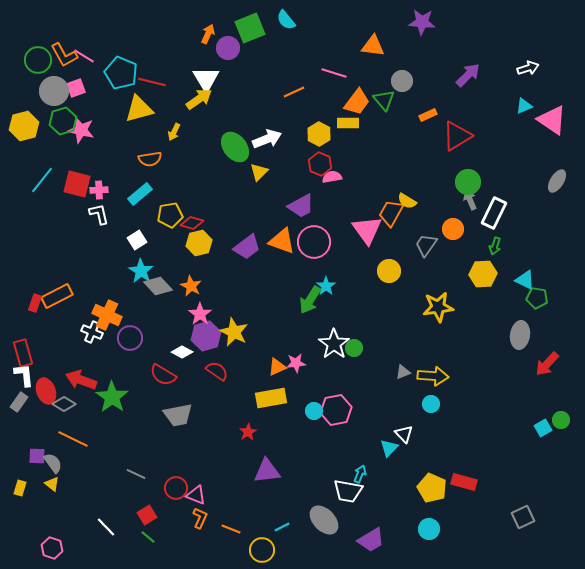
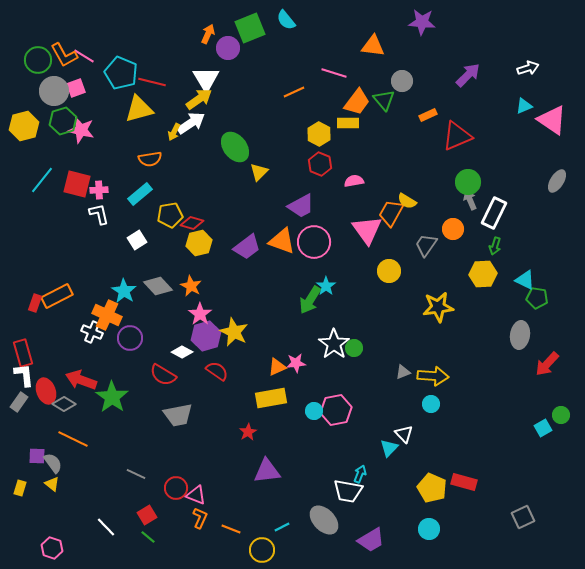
red triangle at (457, 136): rotated 8 degrees clockwise
white arrow at (267, 139): moved 76 px left, 16 px up; rotated 12 degrees counterclockwise
pink semicircle at (332, 177): moved 22 px right, 4 px down
cyan star at (141, 271): moved 17 px left, 20 px down
green circle at (561, 420): moved 5 px up
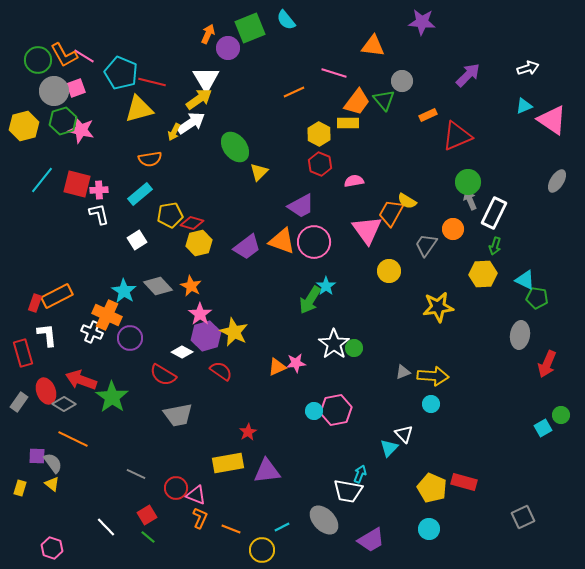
red arrow at (547, 364): rotated 20 degrees counterclockwise
red semicircle at (217, 371): moved 4 px right
white L-shape at (24, 375): moved 23 px right, 40 px up
yellow rectangle at (271, 398): moved 43 px left, 65 px down
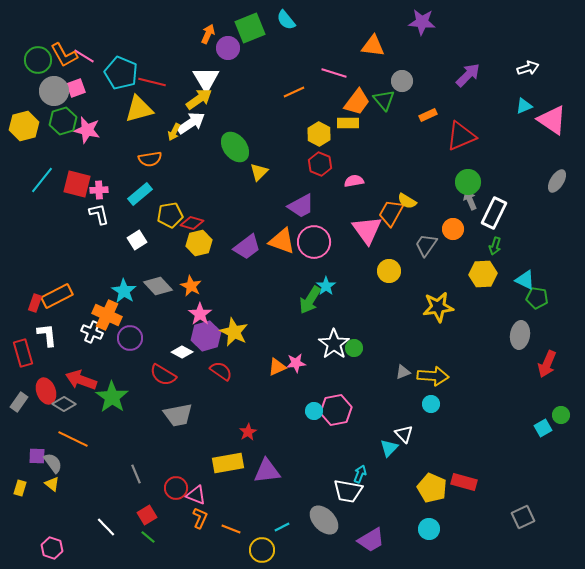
pink star at (81, 130): moved 6 px right
red triangle at (457, 136): moved 4 px right
gray line at (136, 474): rotated 42 degrees clockwise
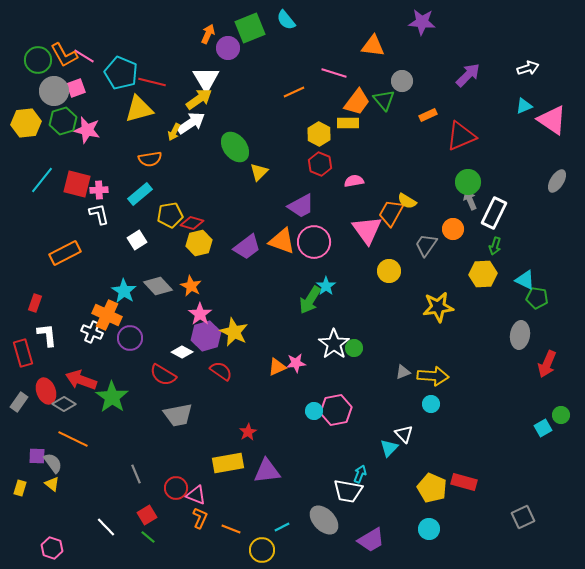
yellow hexagon at (24, 126): moved 2 px right, 3 px up; rotated 8 degrees clockwise
orange rectangle at (57, 296): moved 8 px right, 43 px up
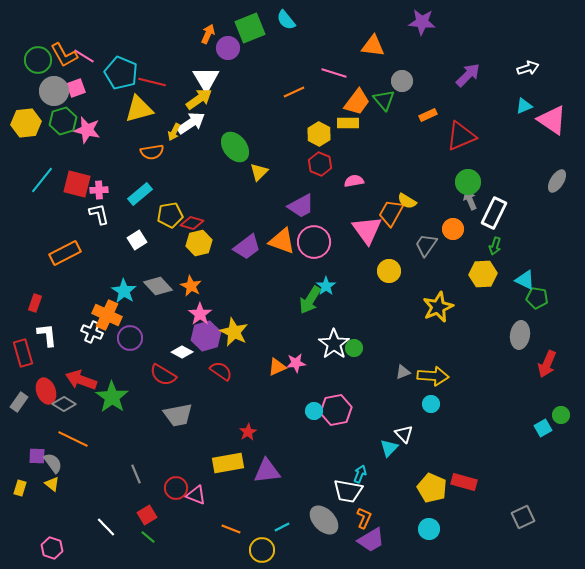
orange semicircle at (150, 159): moved 2 px right, 7 px up
yellow star at (438, 307): rotated 16 degrees counterclockwise
orange L-shape at (200, 518): moved 164 px right
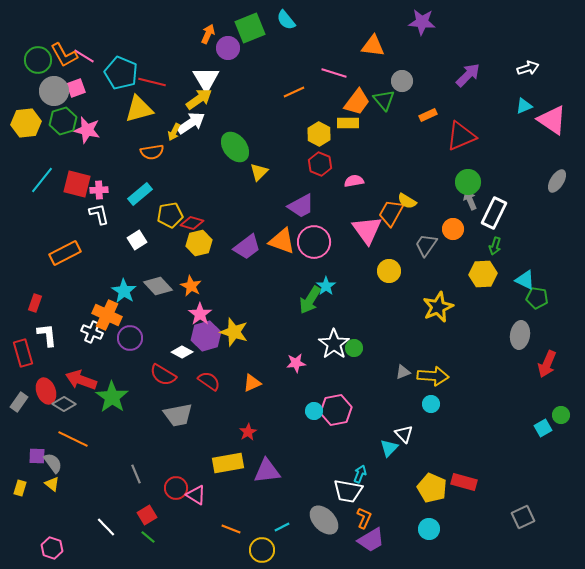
yellow star at (234, 332): rotated 8 degrees counterclockwise
orange triangle at (277, 367): moved 25 px left, 16 px down
red semicircle at (221, 371): moved 12 px left, 10 px down
pink triangle at (196, 495): rotated 10 degrees clockwise
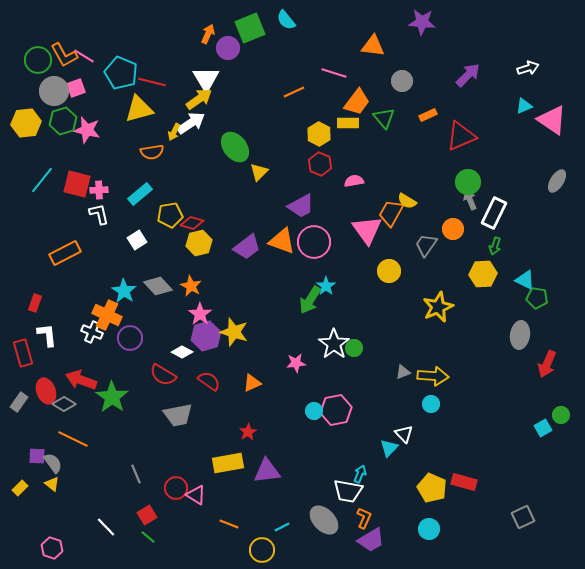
green triangle at (384, 100): moved 18 px down
yellow rectangle at (20, 488): rotated 28 degrees clockwise
orange line at (231, 529): moved 2 px left, 5 px up
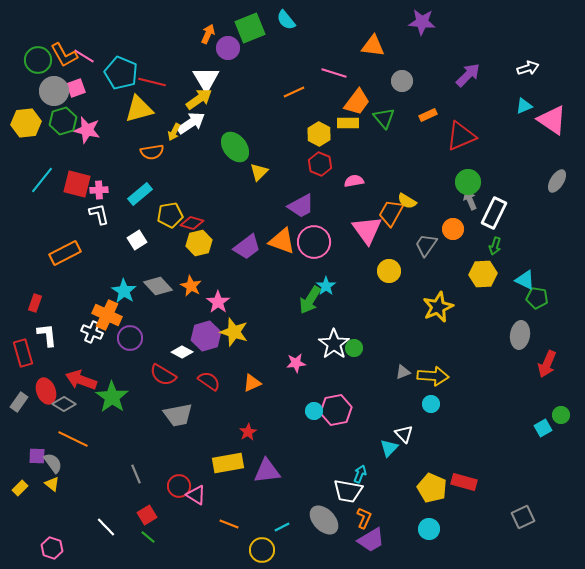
pink star at (200, 314): moved 18 px right, 12 px up
red circle at (176, 488): moved 3 px right, 2 px up
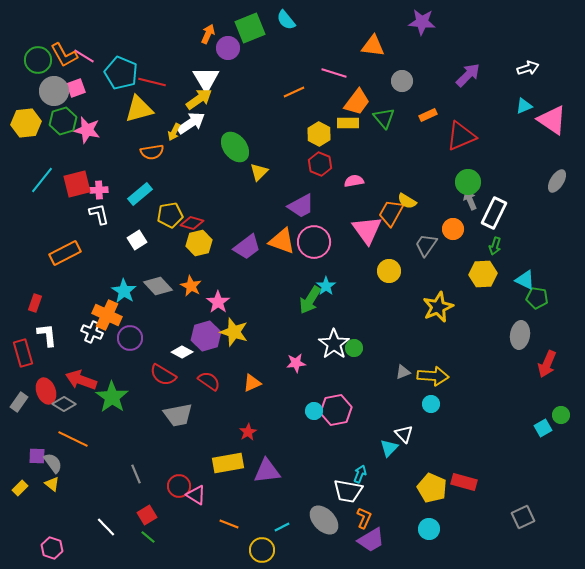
red square at (77, 184): rotated 28 degrees counterclockwise
